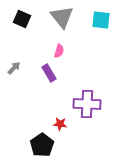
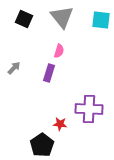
black square: moved 2 px right
purple rectangle: rotated 48 degrees clockwise
purple cross: moved 2 px right, 5 px down
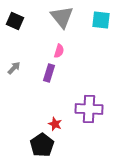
black square: moved 9 px left, 2 px down
red star: moved 5 px left; rotated 16 degrees clockwise
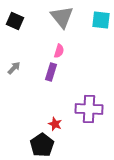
purple rectangle: moved 2 px right, 1 px up
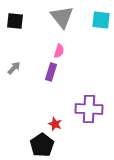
black square: rotated 18 degrees counterclockwise
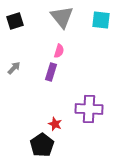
black square: rotated 24 degrees counterclockwise
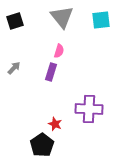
cyan square: rotated 12 degrees counterclockwise
